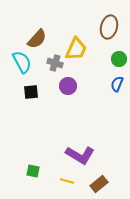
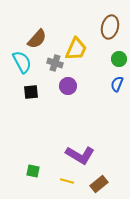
brown ellipse: moved 1 px right
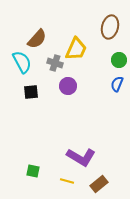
green circle: moved 1 px down
purple L-shape: moved 1 px right, 2 px down
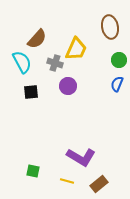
brown ellipse: rotated 25 degrees counterclockwise
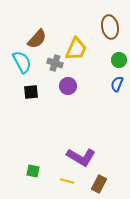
brown rectangle: rotated 24 degrees counterclockwise
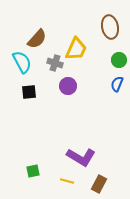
black square: moved 2 px left
green square: rotated 24 degrees counterclockwise
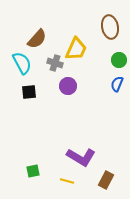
cyan semicircle: moved 1 px down
brown rectangle: moved 7 px right, 4 px up
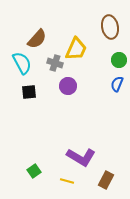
green square: moved 1 px right; rotated 24 degrees counterclockwise
